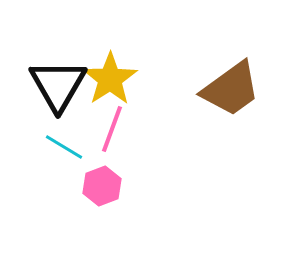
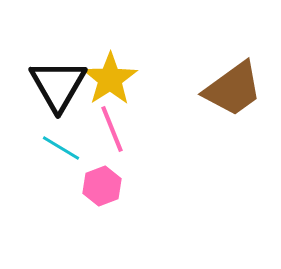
brown trapezoid: moved 2 px right
pink line: rotated 42 degrees counterclockwise
cyan line: moved 3 px left, 1 px down
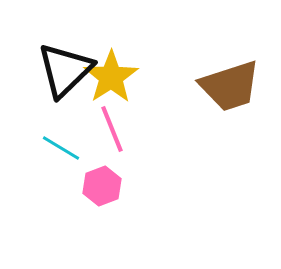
yellow star: moved 1 px right, 2 px up
black triangle: moved 7 px right, 15 px up; rotated 16 degrees clockwise
brown trapezoid: moved 3 px left, 3 px up; rotated 18 degrees clockwise
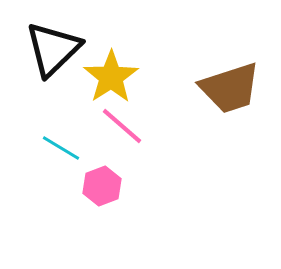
black triangle: moved 12 px left, 21 px up
brown trapezoid: moved 2 px down
pink line: moved 10 px right, 3 px up; rotated 27 degrees counterclockwise
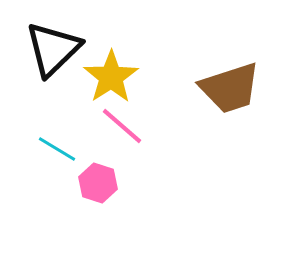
cyan line: moved 4 px left, 1 px down
pink hexagon: moved 4 px left, 3 px up; rotated 21 degrees counterclockwise
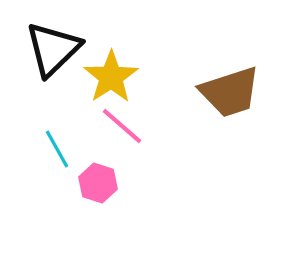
brown trapezoid: moved 4 px down
cyan line: rotated 30 degrees clockwise
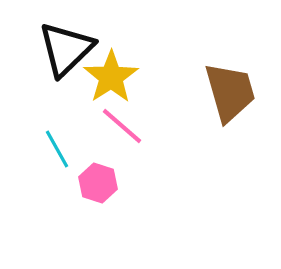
black triangle: moved 13 px right
brown trapezoid: rotated 88 degrees counterclockwise
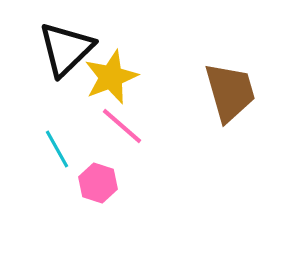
yellow star: rotated 12 degrees clockwise
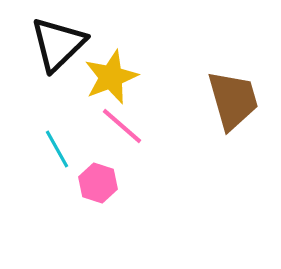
black triangle: moved 8 px left, 5 px up
brown trapezoid: moved 3 px right, 8 px down
